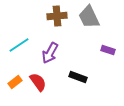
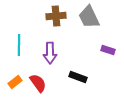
brown cross: moved 1 px left
cyan line: rotated 55 degrees counterclockwise
purple arrow: rotated 30 degrees counterclockwise
red semicircle: moved 1 px down
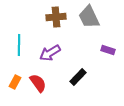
brown cross: moved 1 px down
purple arrow: rotated 60 degrees clockwise
black rectangle: rotated 66 degrees counterclockwise
orange rectangle: rotated 24 degrees counterclockwise
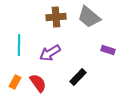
gray trapezoid: rotated 25 degrees counterclockwise
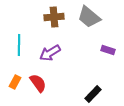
brown cross: moved 2 px left
black rectangle: moved 15 px right, 17 px down
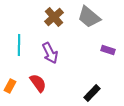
brown cross: rotated 36 degrees counterclockwise
purple arrow: rotated 85 degrees counterclockwise
orange rectangle: moved 5 px left, 4 px down
black rectangle: moved 1 px left, 1 px up
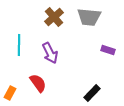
gray trapezoid: rotated 35 degrees counterclockwise
orange rectangle: moved 7 px down
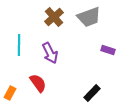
gray trapezoid: rotated 25 degrees counterclockwise
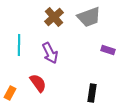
black rectangle: rotated 36 degrees counterclockwise
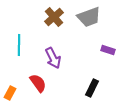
purple arrow: moved 3 px right, 5 px down
black rectangle: moved 5 px up; rotated 18 degrees clockwise
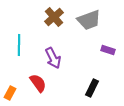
gray trapezoid: moved 3 px down
